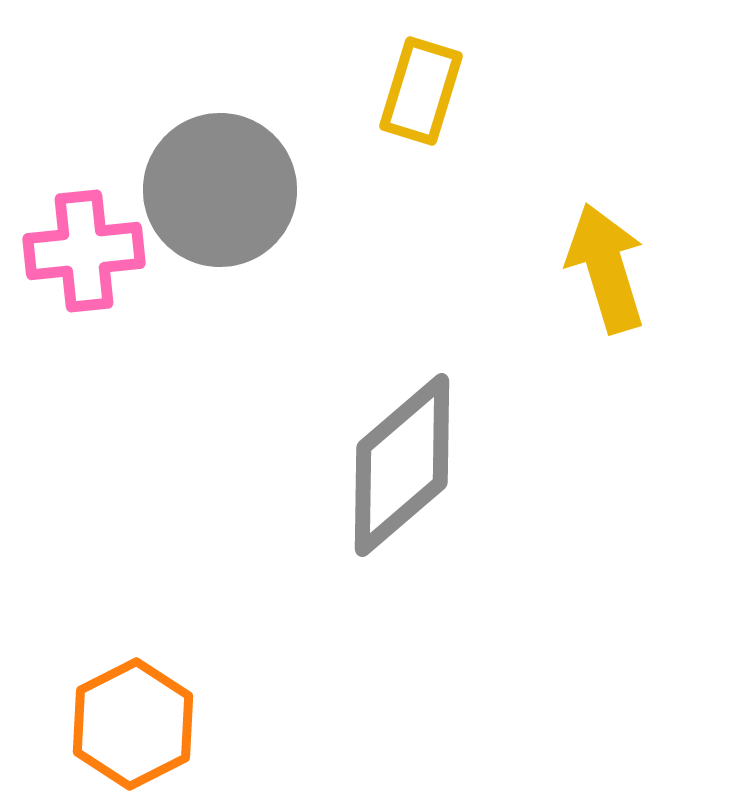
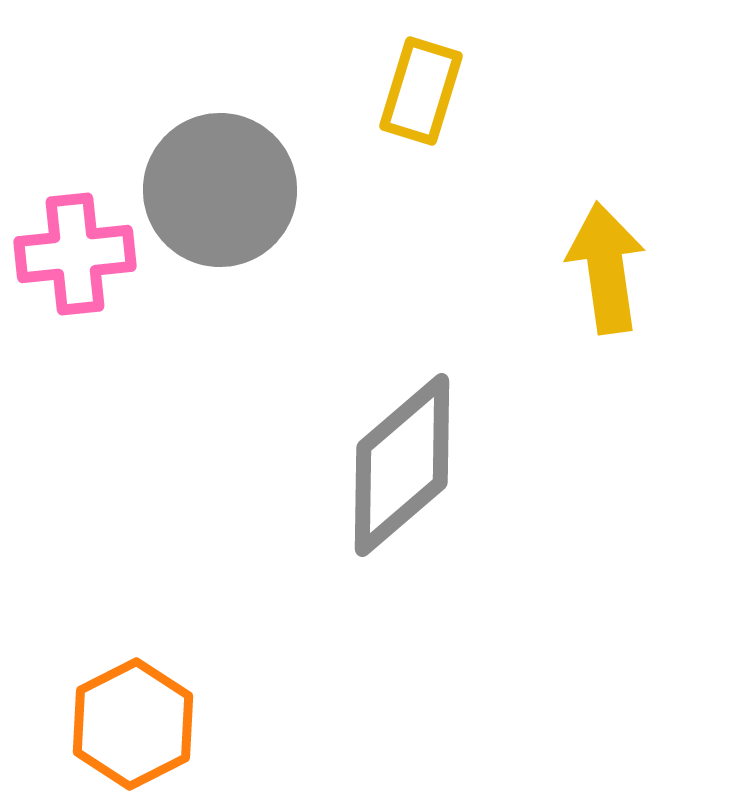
pink cross: moved 9 px left, 3 px down
yellow arrow: rotated 9 degrees clockwise
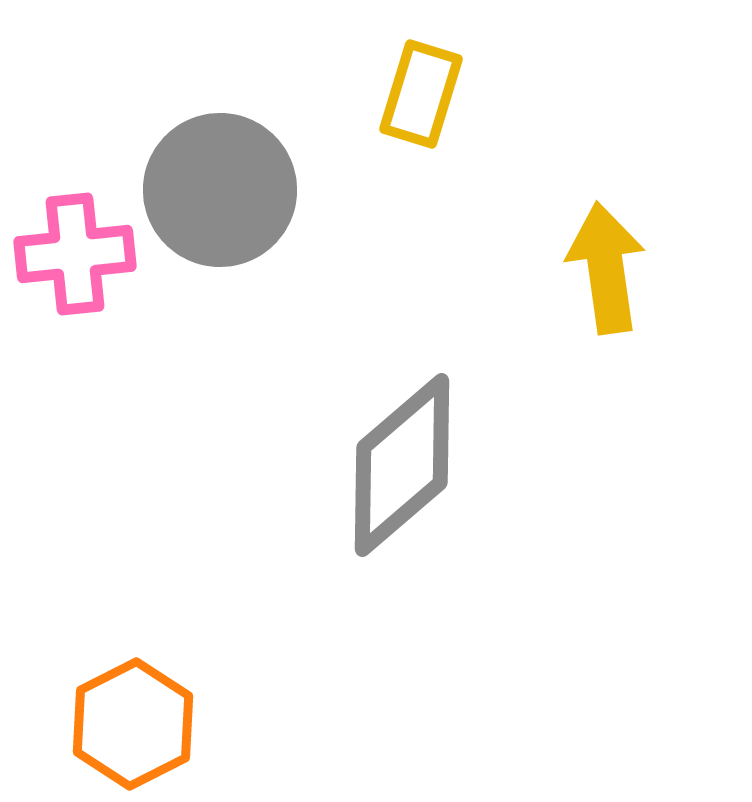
yellow rectangle: moved 3 px down
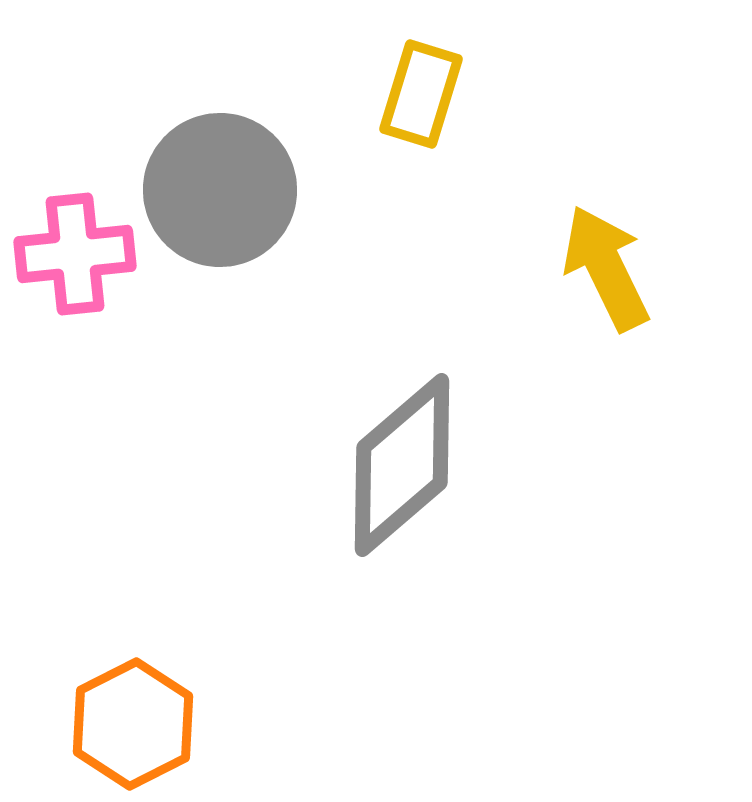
yellow arrow: rotated 18 degrees counterclockwise
